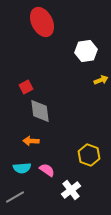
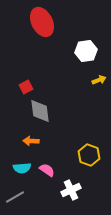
yellow arrow: moved 2 px left
white cross: rotated 12 degrees clockwise
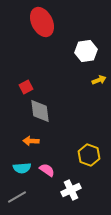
gray line: moved 2 px right
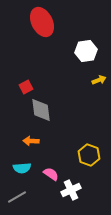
gray diamond: moved 1 px right, 1 px up
pink semicircle: moved 4 px right, 4 px down
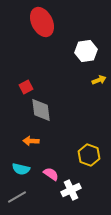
cyan semicircle: moved 1 px left, 1 px down; rotated 18 degrees clockwise
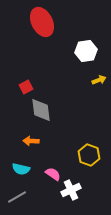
pink semicircle: moved 2 px right
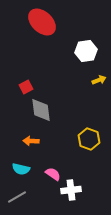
red ellipse: rotated 20 degrees counterclockwise
yellow hexagon: moved 16 px up
white cross: rotated 18 degrees clockwise
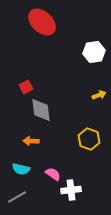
white hexagon: moved 8 px right, 1 px down
yellow arrow: moved 15 px down
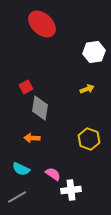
red ellipse: moved 2 px down
yellow arrow: moved 12 px left, 6 px up
gray diamond: moved 1 px left, 2 px up; rotated 15 degrees clockwise
orange arrow: moved 1 px right, 3 px up
cyan semicircle: rotated 12 degrees clockwise
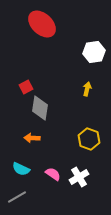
yellow arrow: rotated 56 degrees counterclockwise
white cross: moved 8 px right, 13 px up; rotated 24 degrees counterclockwise
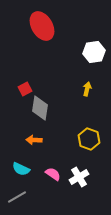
red ellipse: moved 2 px down; rotated 16 degrees clockwise
red square: moved 1 px left, 2 px down
orange arrow: moved 2 px right, 2 px down
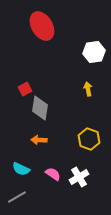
yellow arrow: moved 1 px right; rotated 24 degrees counterclockwise
orange arrow: moved 5 px right
